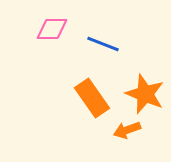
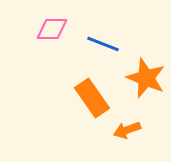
orange star: moved 1 px right, 16 px up
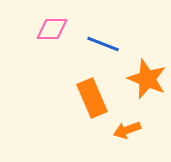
orange star: moved 1 px right, 1 px down
orange rectangle: rotated 12 degrees clockwise
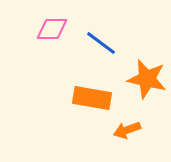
blue line: moved 2 px left, 1 px up; rotated 16 degrees clockwise
orange star: rotated 9 degrees counterclockwise
orange rectangle: rotated 57 degrees counterclockwise
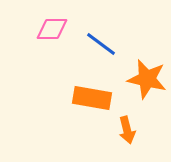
blue line: moved 1 px down
orange arrow: rotated 84 degrees counterclockwise
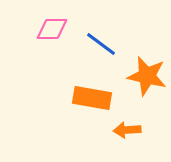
orange star: moved 3 px up
orange arrow: rotated 100 degrees clockwise
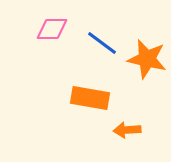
blue line: moved 1 px right, 1 px up
orange star: moved 17 px up
orange rectangle: moved 2 px left
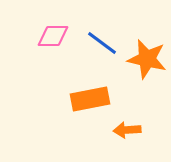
pink diamond: moved 1 px right, 7 px down
orange rectangle: moved 1 px down; rotated 21 degrees counterclockwise
